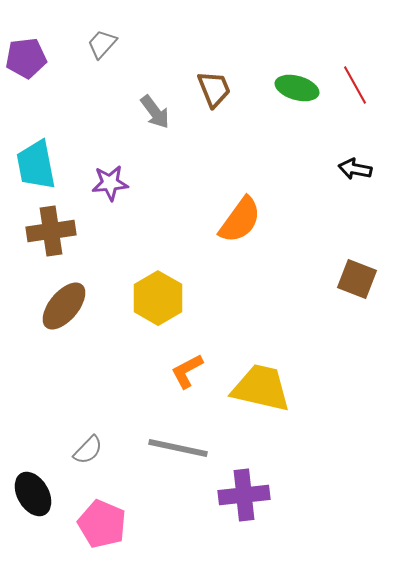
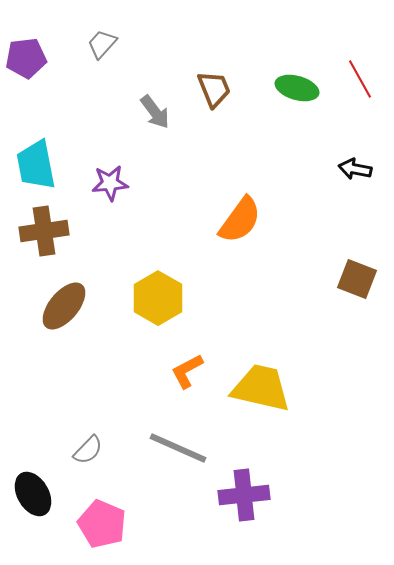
red line: moved 5 px right, 6 px up
brown cross: moved 7 px left
gray line: rotated 12 degrees clockwise
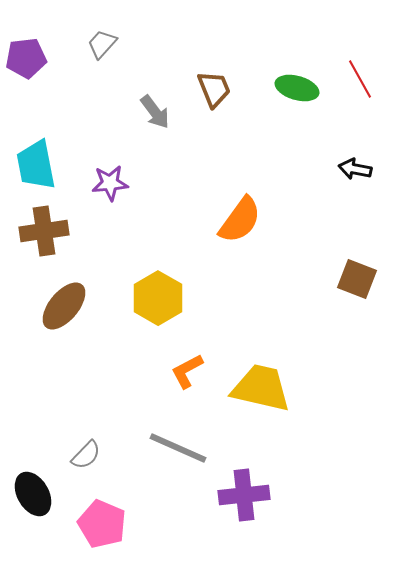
gray semicircle: moved 2 px left, 5 px down
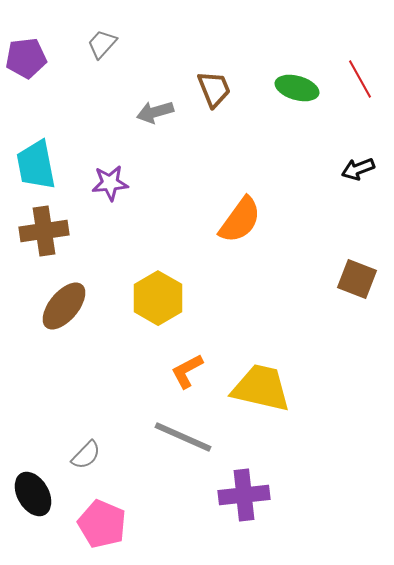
gray arrow: rotated 111 degrees clockwise
black arrow: moved 3 px right; rotated 32 degrees counterclockwise
gray line: moved 5 px right, 11 px up
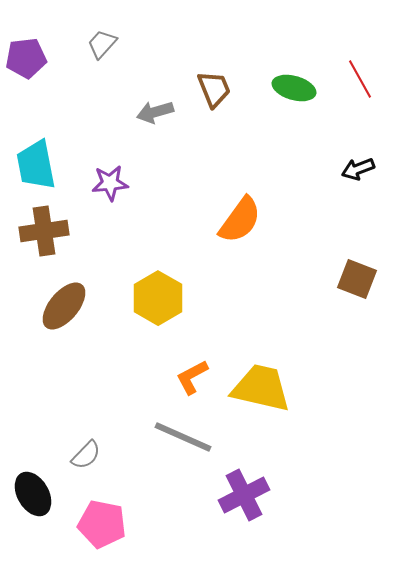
green ellipse: moved 3 px left
orange L-shape: moved 5 px right, 6 px down
purple cross: rotated 21 degrees counterclockwise
pink pentagon: rotated 12 degrees counterclockwise
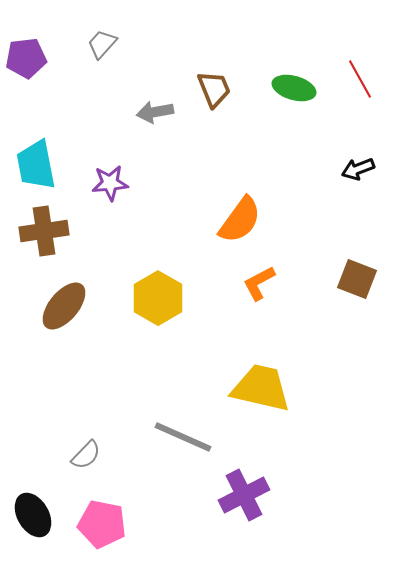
gray arrow: rotated 6 degrees clockwise
orange L-shape: moved 67 px right, 94 px up
black ellipse: moved 21 px down
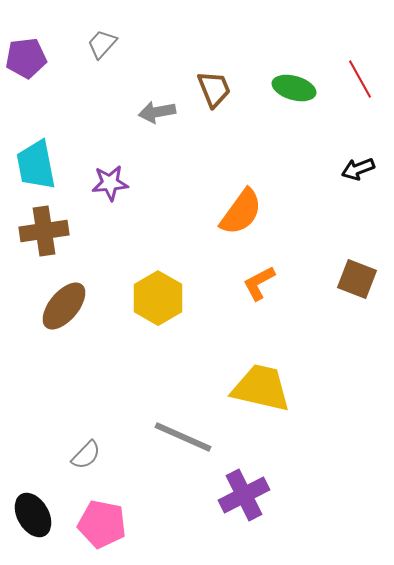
gray arrow: moved 2 px right
orange semicircle: moved 1 px right, 8 px up
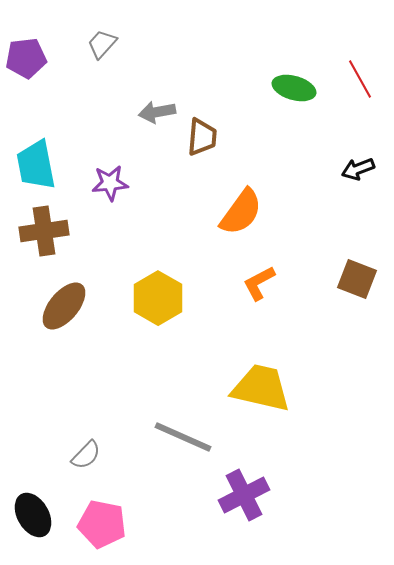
brown trapezoid: moved 12 px left, 48 px down; rotated 27 degrees clockwise
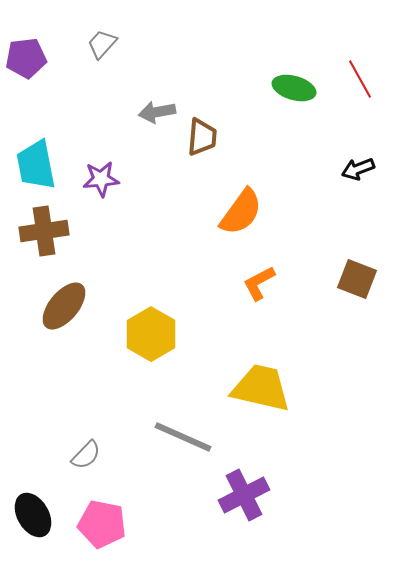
purple star: moved 9 px left, 4 px up
yellow hexagon: moved 7 px left, 36 px down
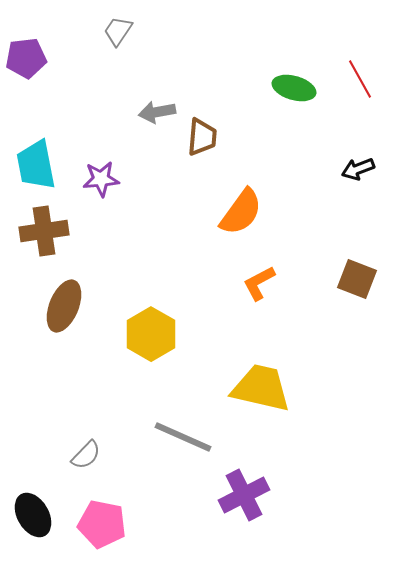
gray trapezoid: moved 16 px right, 13 px up; rotated 8 degrees counterclockwise
brown ellipse: rotated 18 degrees counterclockwise
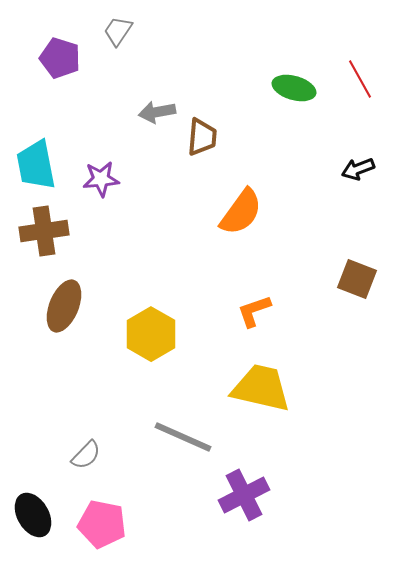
purple pentagon: moved 34 px right; rotated 24 degrees clockwise
orange L-shape: moved 5 px left, 28 px down; rotated 9 degrees clockwise
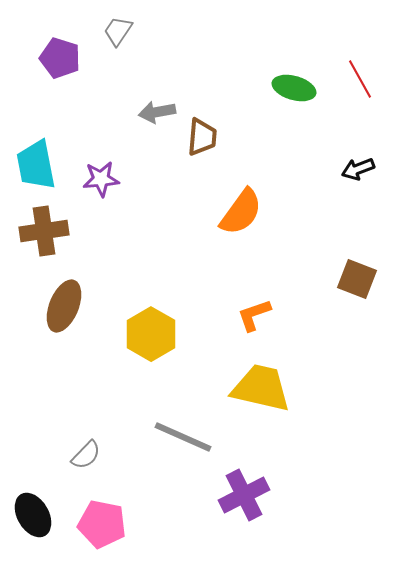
orange L-shape: moved 4 px down
